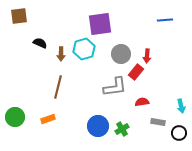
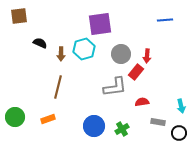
blue circle: moved 4 px left
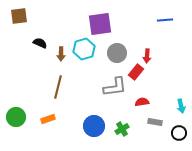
gray circle: moved 4 px left, 1 px up
green circle: moved 1 px right
gray rectangle: moved 3 px left
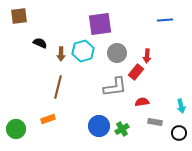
cyan hexagon: moved 1 px left, 2 px down
green circle: moved 12 px down
blue circle: moved 5 px right
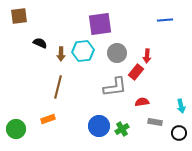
cyan hexagon: rotated 10 degrees clockwise
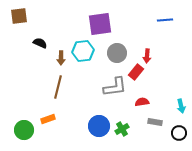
brown arrow: moved 4 px down
green circle: moved 8 px right, 1 px down
